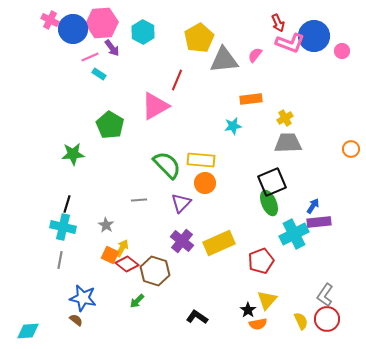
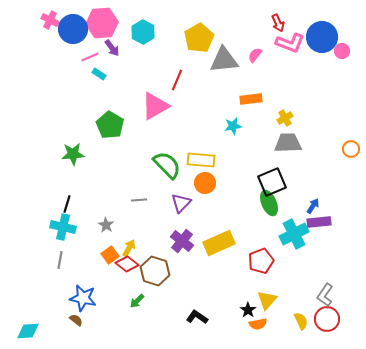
blue circle at (314, 36): moved 8 px right, 1 px down
yellow arrow at (122, 248): moved 7 px right
orange square at (110, 255): rotated 30 degrees clockwise
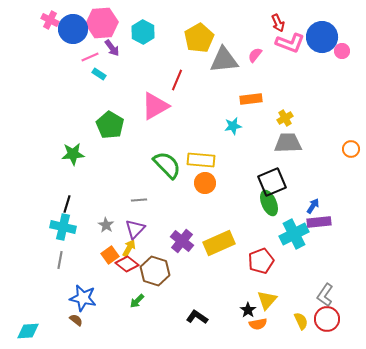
purple triangle at (181, 203): moved 46 px left, 26 px down
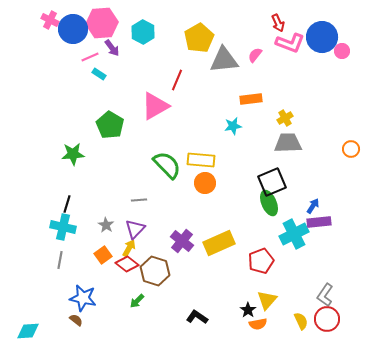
orange square at (110, 255): moved 7 px left
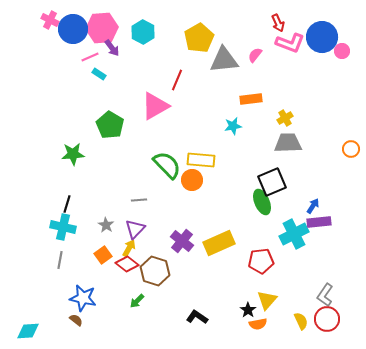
pink hexagon at (102, 23): moved 5 px down
orange circle at (205, 183): moved 13 px left, 3 px up
green ellipse at (269, 203): moved 7 px left, 1 px up
red pentagon at (261, 261): rotated 15 degrees clockwise
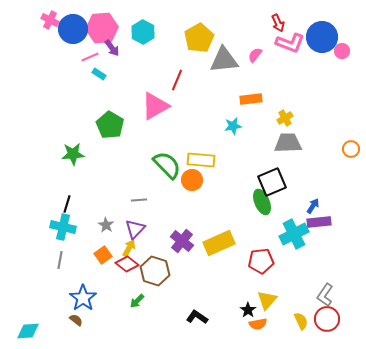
blue star at (83, 298): rotated 24 degrees clockwise
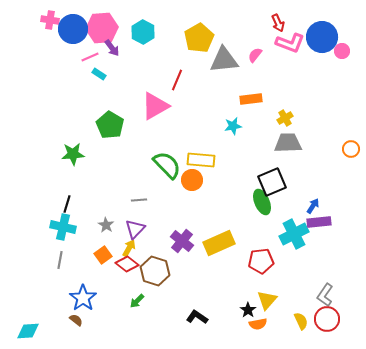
pink cross at (50, 20): rotated 18 degrees counterclockwise
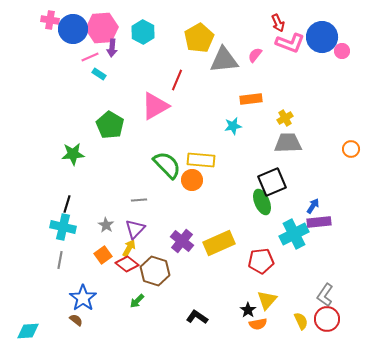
purple arrow at (112, 48): rotated 42 degrees clockwise
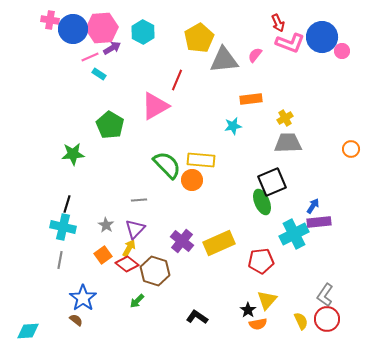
purple arrow at (112, 48): rotated 126 degrees counterclockwise
